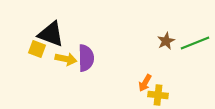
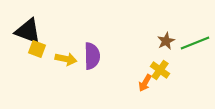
black triangle: moved 23 px left, 3 px up
purple semicircle: moved 6 px right, 2 px up
yellow cross: moved 2 px right, 25 px up; rotated 30 degrees clockwise
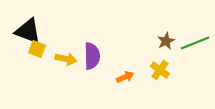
orange arrow: moved 20 px left, 6 px up; rotated 144 degrees counterclockwise
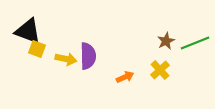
purple semicircle: moved 4 px left
yellow cross: rotated 12 degrees clockwise
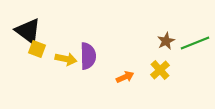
black triangle: rotated 16 degrees clockwise
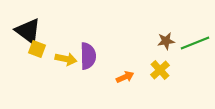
brown star: rotated 18 degrees clockwise
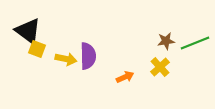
yellow cross: moved 3 px up
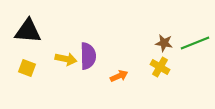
black triangle: rotated 32 degrees counterclockwise
brown star: moved 2 px left, 2 px down; rotated 18 degrees clockwise
yellow square: moved 10 px left, 19 px down
yellow cross: rotated 18 degrees counterclockwise
orange arrow: moved 6 px left, 1 px up
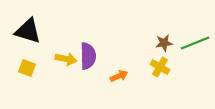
black triangle: rotated 12 degrees clockwise
brown star: rotated 18 degrees counterclockwise
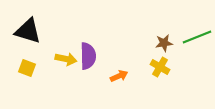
green line: moved 2 px right, 6 px up
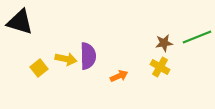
black triangle: moved 8 px left, 9 px up
yellow square: moved 12 px right; rotated 30 degrees clockwise
